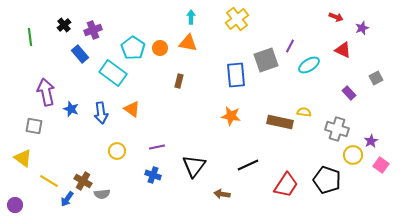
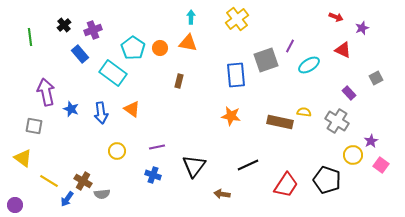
gray cross at (337, 129): moved 8 px up; rotated 15 degrees clockwise
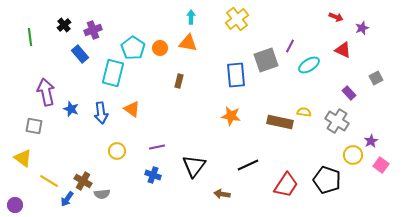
cyan rectangle at (113, 73): rotated 68 degrees clockwise
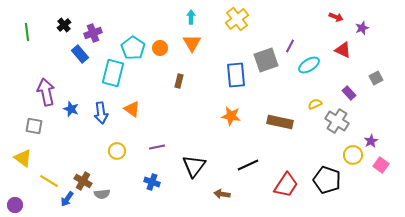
purple cross at (93, 30): moved 3 px down
green line at (30, 37): moved 3 px left, 5 px up
orange triangle at (188, 43): moved 4 px right; rotated 48 degrees clockwise
yellow semicircle at (304, 112): moved 11 px right, 8 px up; rotated 32 degrees counterclockwise
blue cross at (153, 175): moved 1 px left, 7 px down
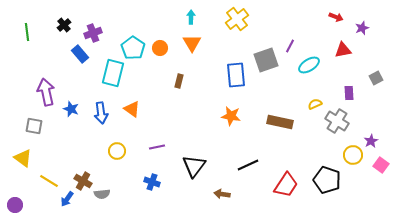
red triangle at (343, 50): rotated 36 degrees counterclockwise
purple rectangle at (349, 93): rotated 40 degrees clockwise
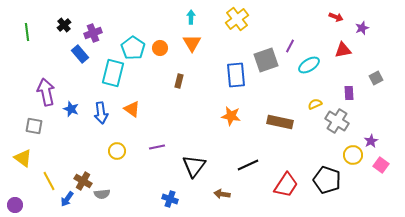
yellow line at (49, 181): rotated 30 degrees clockwise
blue cross at (152, 182): moved 18 px right, 17 px down
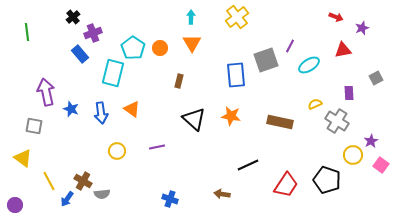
yellow cross at (237, 19): moved 2 px up
black cross at (64, 25): moved 9 px right, 8 px up
black triangle at (194, 166): moved 47 px up; rotated 25 degrees counterclockwise
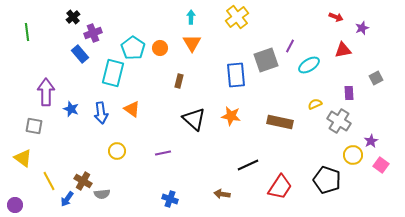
purple arrow at (46, 92): rotated 12 degrees clockwise
gray cross at (337, 121): moved 2 px right
purple line at (157, 147): moved 6 px right, 6 px down
red trapezoid at (286, 185): moved 6 px left, 2 px down
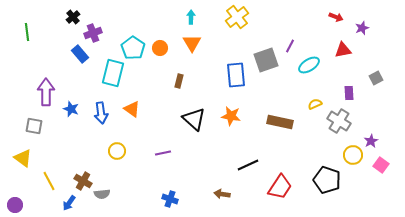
blue arrow at (67, 199): moved 2 px right, 4 px down
